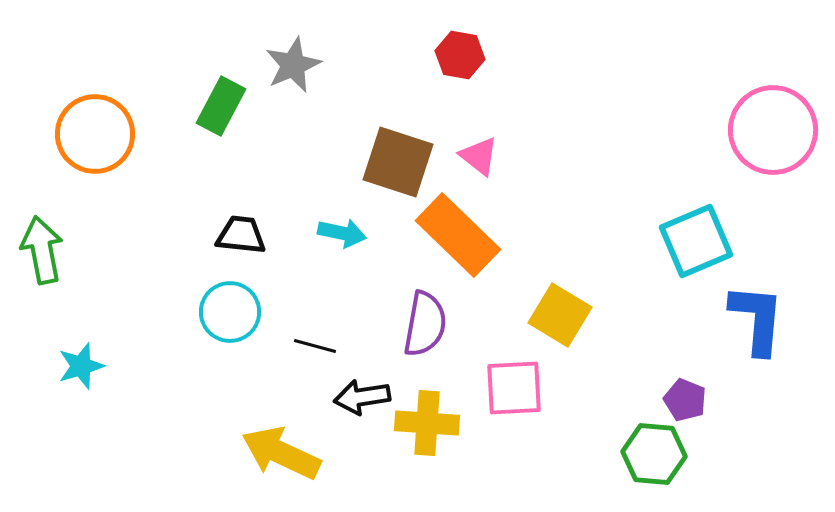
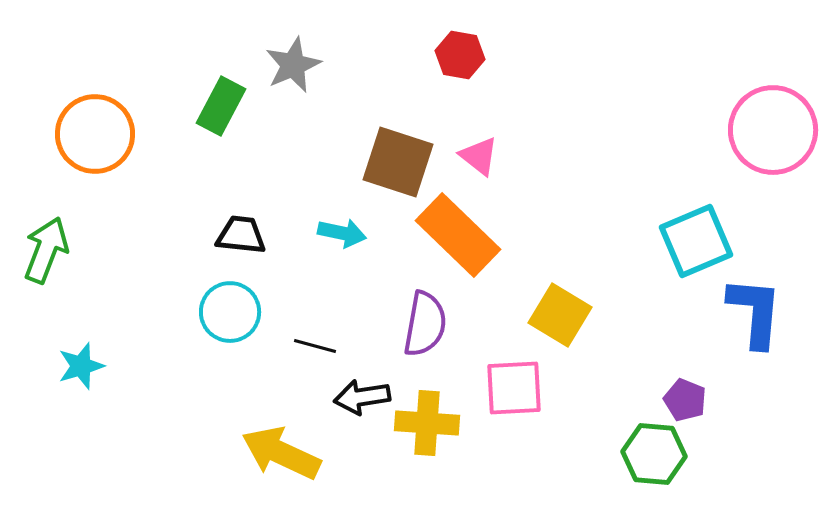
green arrow: moved 4 px right; rotated 32 degrees clockwise
blue L-shape: moved 2 px left, 7 px up
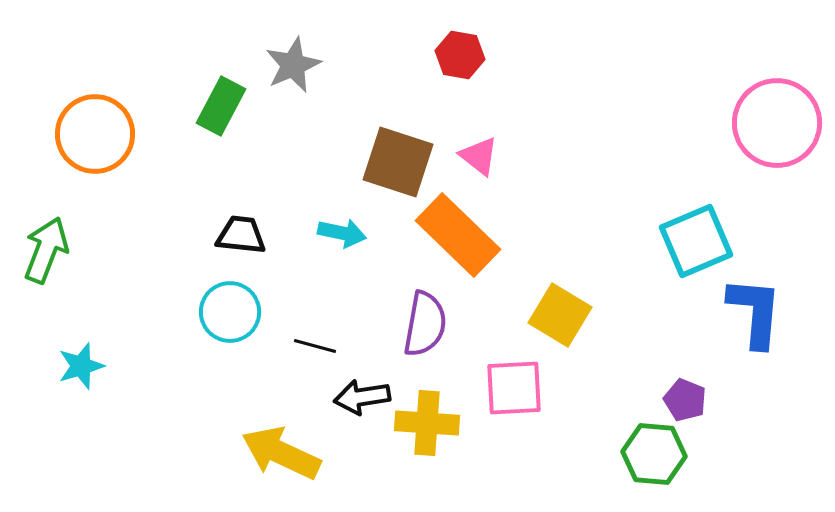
pink circle: moved 4 px right, 7 px up
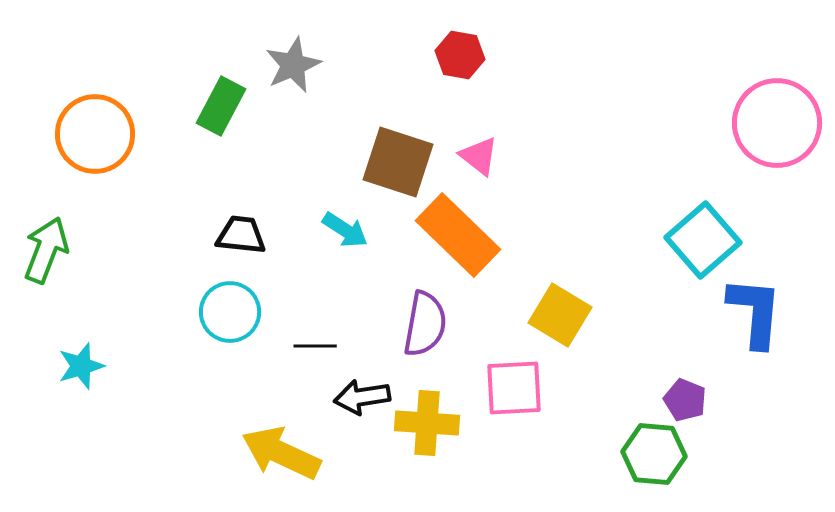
cyan arrow: moved 3 px right, 3 px up; rotated 21 degrees clockwise
cyan square: moved 7 px right, 1 px up; rotated 18 degrees counterclockwise
black line: rotated 15 degrees counterclockwise
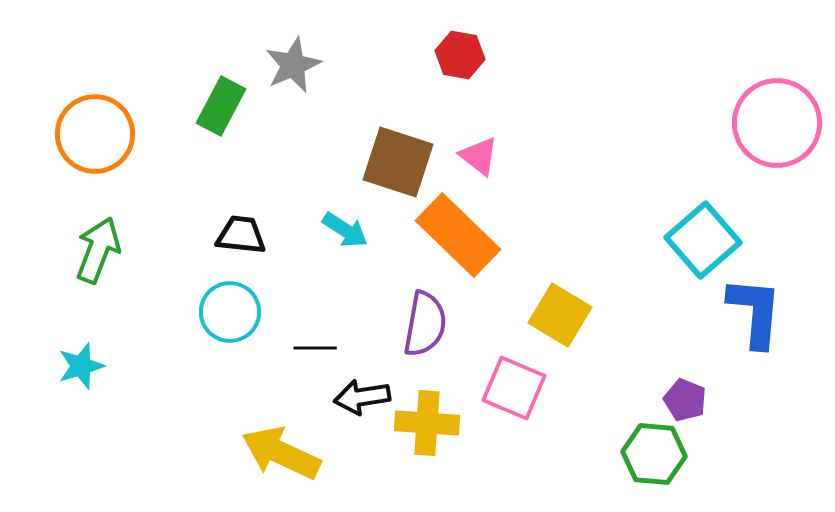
green arrow: moved 52 px right
black line: moved 2 px down
pink square: rotated 26 degrees clockwise
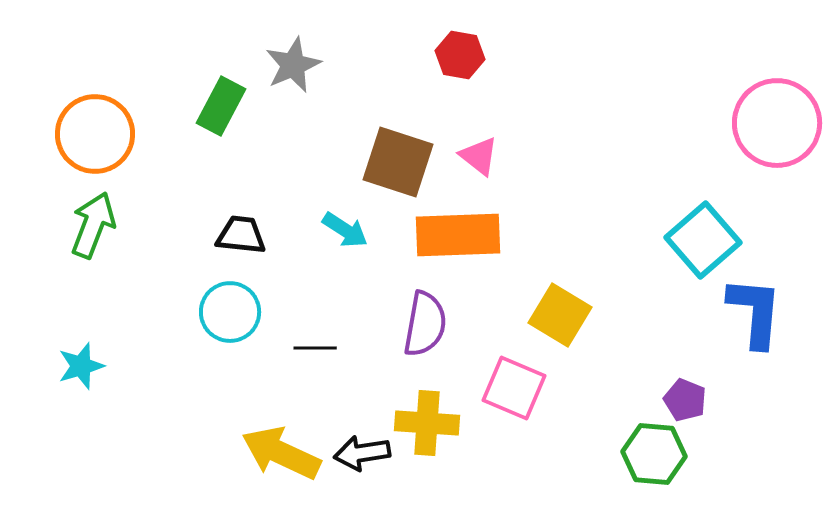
orange rectangle: rotated 46 degrees counterclockwise
green arrow: moved 5 px left, 25 px up
black arrow: moved 56 px down
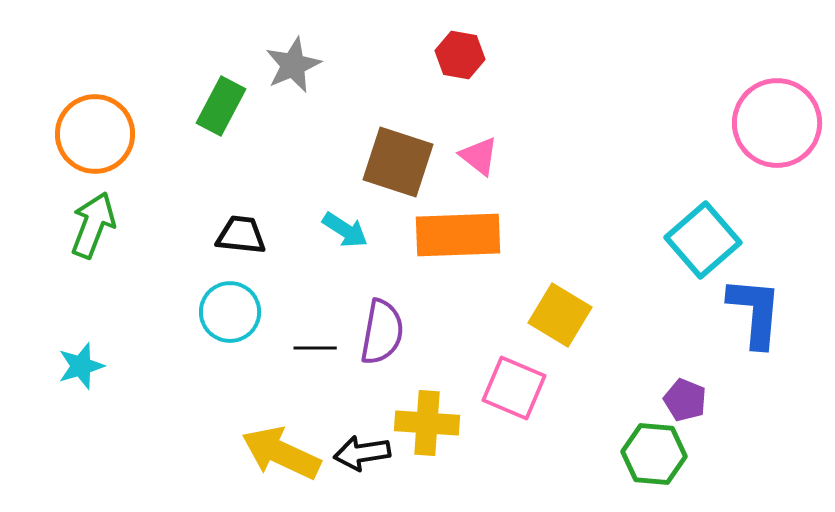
purple semicircle: moved 43 px left, 8 px down
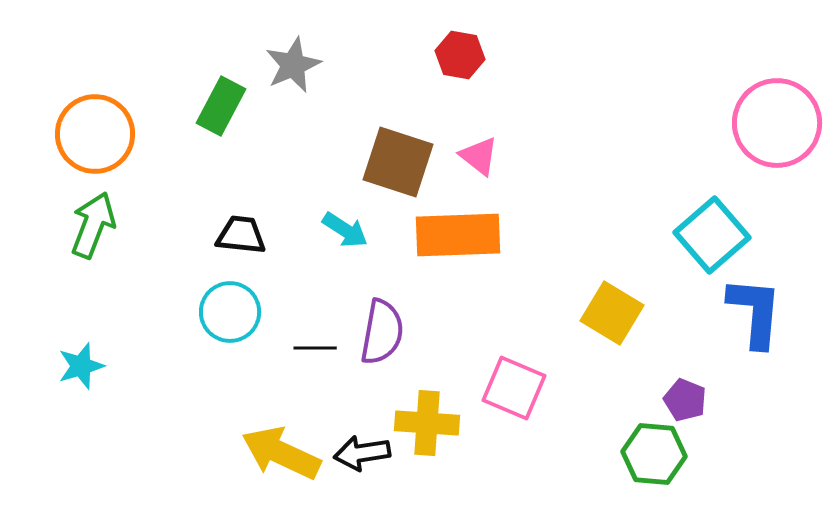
cyan square: moved 9 px right, 5 px up
yellow square: moved 52 px right, 2 px up
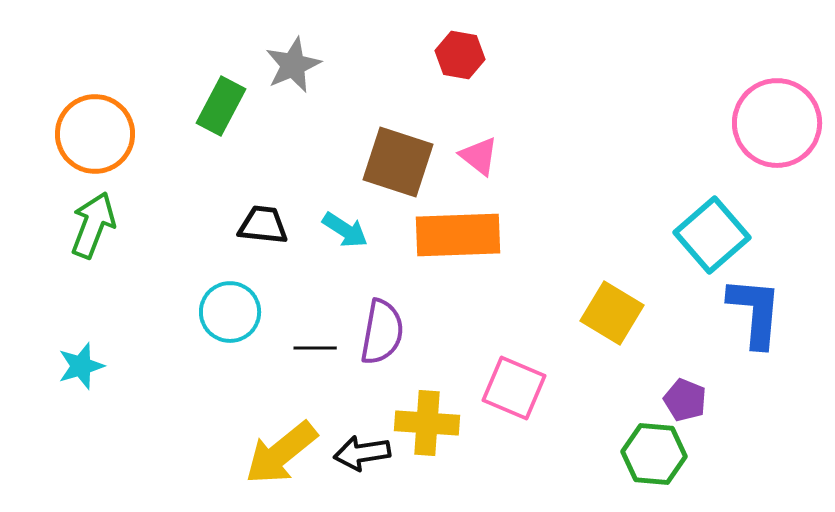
black trapezoid: moved 22 px right, 10 px up
yellow arrow: rotated 64 degrees counterclockwise
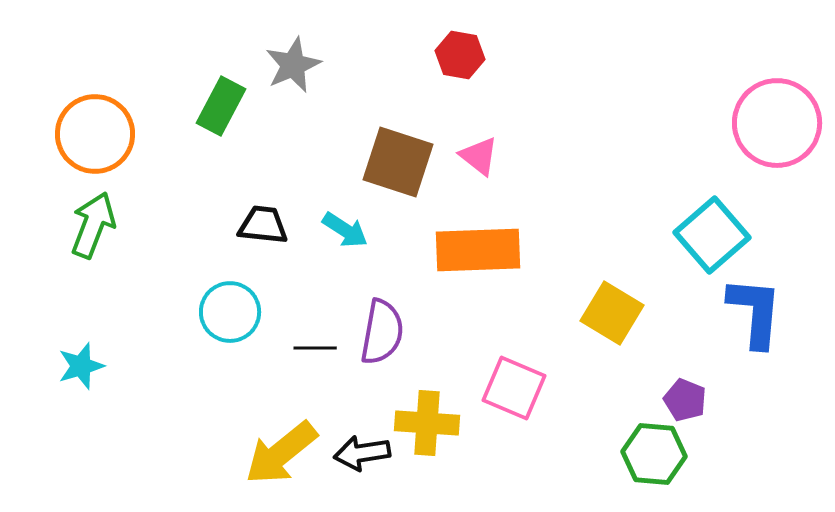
orange rectangle: moved 20 px right, 15 px down
